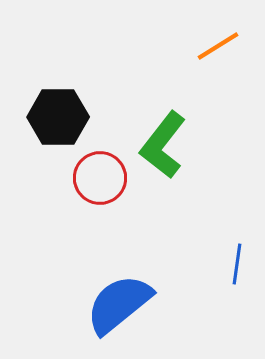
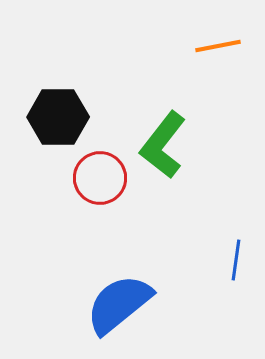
orange line: rotated 21 degrees clockwise
blue line: moved 1 px left, 4 px up
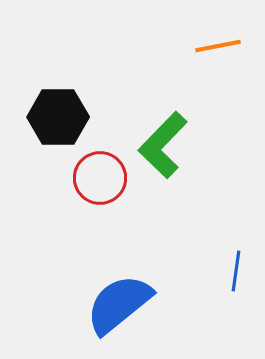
green L-shape: rotated 6 degrees clockwise
blue line: moved 11 px down
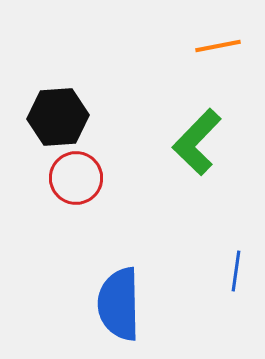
black hexagon: rotated 4 degrees counterclockwise
green L-shape: moved 34 px right, 3 px up
red circle: moved 24 px left
blue semicircle: rotated 52 degrees counterclockwise
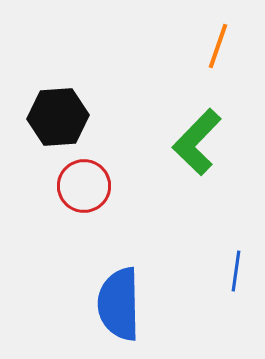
orange line: rotated 60 degrees counterclockwise
red circle: moved 8 px right, 8 px down
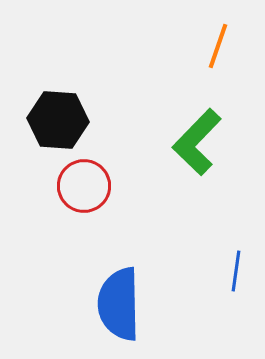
black hexagon: moved 3 px down; rotated 8 degrees clockwise
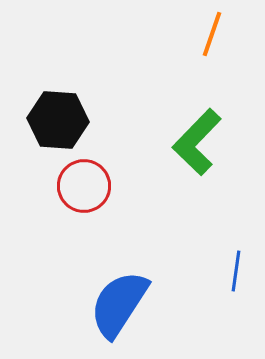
orange line: moved 6 px left, 12 px up
blue semicircle: rotated 34 degrees clockwise
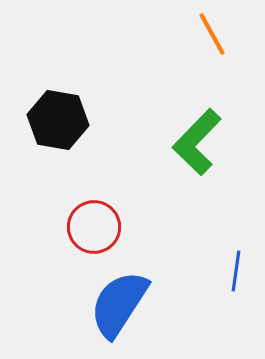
orange line: rotated 48 degrees counterclockwise
black hexagon: rotated 6 degrees clockwise
red circle: moved 10 px right, 41 px down
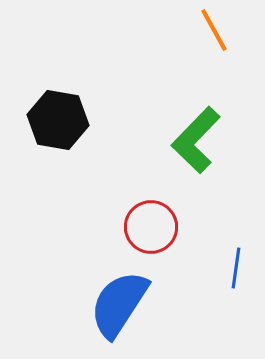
orange line: moved 2 px right, 4 px up
green L-shape: moved 1 px left, 2 px up
red circle: moved 57 px right
blue line: moved 3 px up
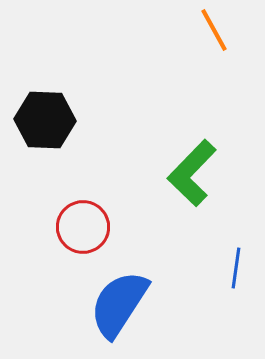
black hexagon: moved 13 px left; rotated 8 degrees counterclockwise
green L-shape: moved 4 px left, 33 px down
red circle: moved 68 px left
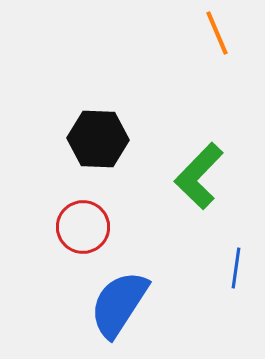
orange line: moved 3 px right, 3 px down; rotated 6 degrees clockwise
black hexagon: moved 53 px right, 19 px down
green L-shape: moved 7 px right, 3 px down
